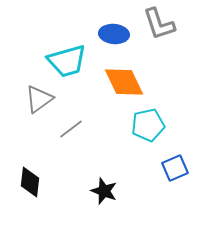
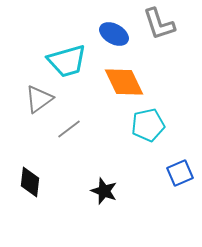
blue ellipse: rotated 24 degrees clockwise
gray line: moved 2 px left
blue square: moved 5 px right, 5 px down
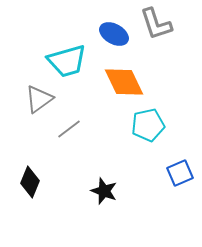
gray L-shape: moved 3 px left
black diamond: rotated 16 degrees clockwise
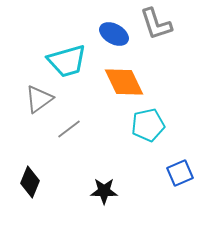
black star: rotated 20 degrees counterclockwise
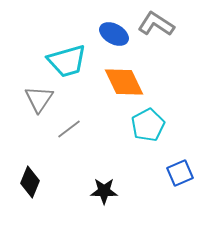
gray L-shape: rotated 141 degrees clockwise
gray triangle: rotated 20 degrees counterclockwise
cyan pentagon: rotated 16 degrees counterclockwise
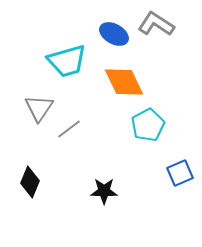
gray triangle: moved 9 px down
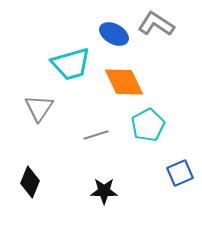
cyan trapezoid: moved 4 px right, 3 px down
gray line: moved 27 px right, 6 px down; rotated 20 degrees clockwise
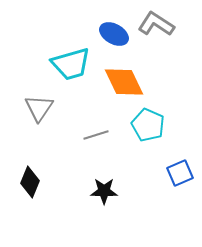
cyan pentagon: rotated 20 degrees counterclockwise
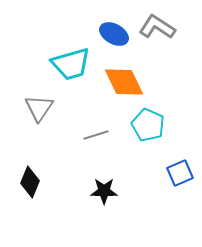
gray L-shape: moved 1 px right, 3 px down
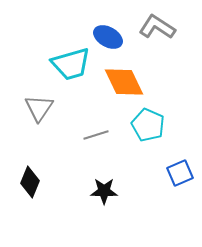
blue ellipse: moved 6 px left, 3 px down
